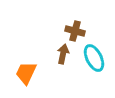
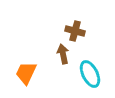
brown arrow: rotated 24 degrees counterclockwise
cyan ellipse: moved 4 px left, 16 px down
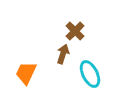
brown cross: rotated 30 degrees clockwise
brown arrow: rotated 30 degrees clockwise
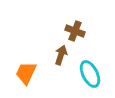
brown cross: rotated 24 degrees counterclockwise
brown arrow: moved 2 px left, 1 px down
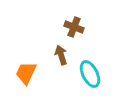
brown cross: moved 1 px left, 4 px up
brown arrow: rotated 36 degrees counterclockwise
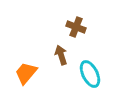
brown cross: moved 2 px right
orange trapezoid: rotated 15 degrees clockwise
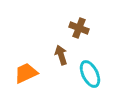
brown cross: moved 3 px right, 1 px down
orange trapezoid: rotated 25 degrees clockwise
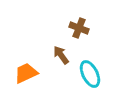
brown arrow: rotated 18 degrees counterclockwise
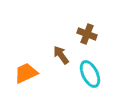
brown cross: moved 8 px right, 6 px down
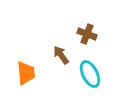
orange trapezoid: rotated 110 degrees clockwise
